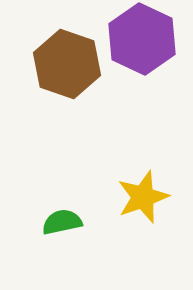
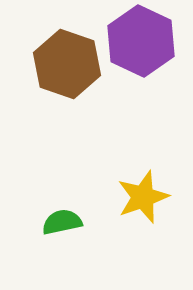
purple hexagon: moved 1 px left, 2 px down
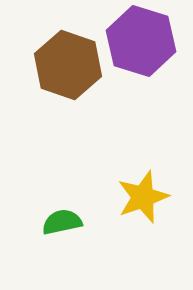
purple hexagon: rotated 8 degrees counterclockwise
brown hexagon: moved 1 px right, 1 px down
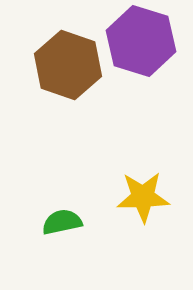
yellow star: rotated 18 degrees clockwise
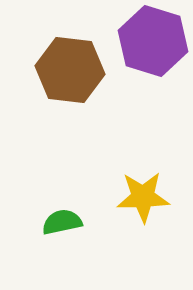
purple hexagon: moved 12 px right
brown hexagon: moved 2 px right, 5 px down; rotated 12 degrees counterclockwise
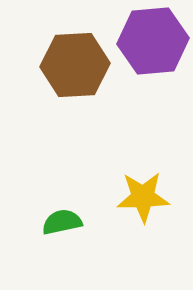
purple hexagon: rotated 22 degrees counterclockwise
brown hexagon: moved 5 px right, 5 px up; rotated 10 degrees counterclockwise
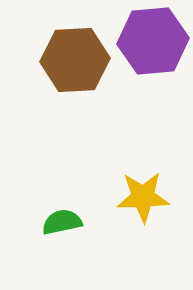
brown hexagon: moved 5 px up
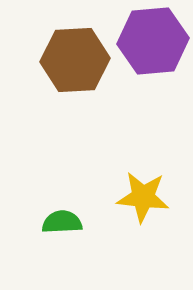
yellow star: rotated 8 degrees clockwise
green semicircle: rotated 9 degrees clockwise
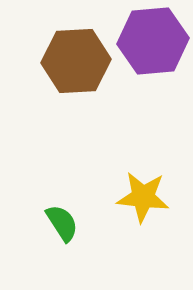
brown hexagon: moved 1 px right, 1 px down
green semicircle: moved 1 px down; rotated 60 degrees clockwise
